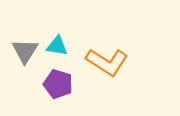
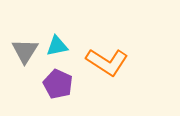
cyan triangle: rotated 20 degrees counterclockwise
purple pentagon: rotated 8 degrees clockwise
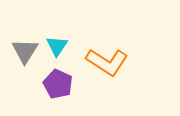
cyan triangle: rotated 45 degrees counterclockwise
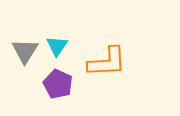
orange L-shape: rotated 36 degrees counterclockwise
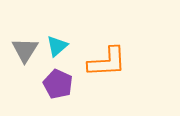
cyan triangle: rotated 15 degrees clockwise
gray triangle: moved 1 px up
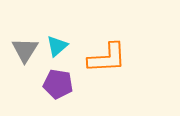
orange L-shape: moved 4 px up
purple pentagon: rotated 16 degrees counterclockwise
